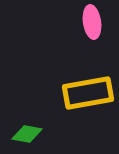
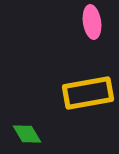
green diamond: rotated 48 degrees clockwise
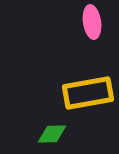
green diamond: moved 25 px right; rotated 60 degrees counterclockwise
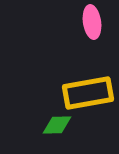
green diamond: moved 5 px right, 9 px up
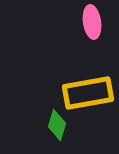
green diamond: rotated 72 degrees counterclockwise
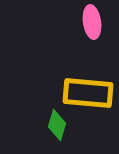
yellow rectangle: rotated 15 degrees clockwise
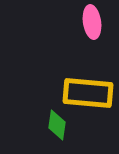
green diamond: rotated 8 degrees counterclockwise
